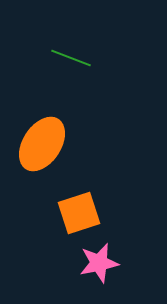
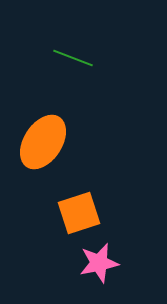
green line: moved 2 px right
orange ellipse: moved 1 px right, 2 px up
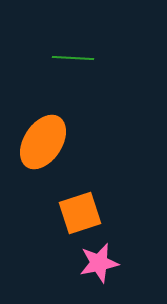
green line: rotated 18 degrees counterclockwise
orange square: moved 1 px right
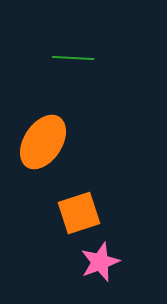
orange square: moved 1 px left
pink star: moved 1 px right, 1 px up; rotated 9 degrees counterclockwise
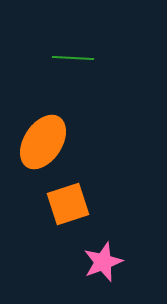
orange square: moved 11 px left, 9 px up
pink star: moved 3 px right
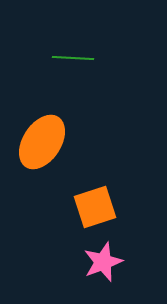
orange ellipse: moved 1 px left
orange square: moved 27 px right, 3 px down
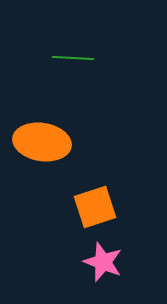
orange ellipse: rotated 66 degrees clockwise
pink star: rotated 30 degrees counterclockwise
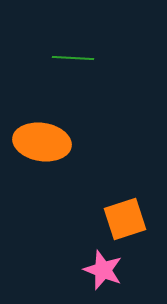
orange square: moved 30 px right, 12 px down
pink star: moved 8 px down
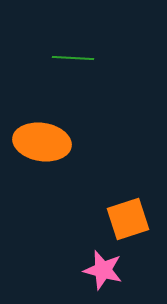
orange square: moved 3 px right
pink star: rotated 6 degrees counterclockwise
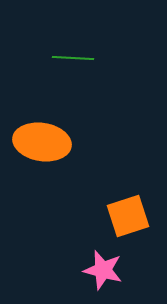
orange square: moved 3 px up
